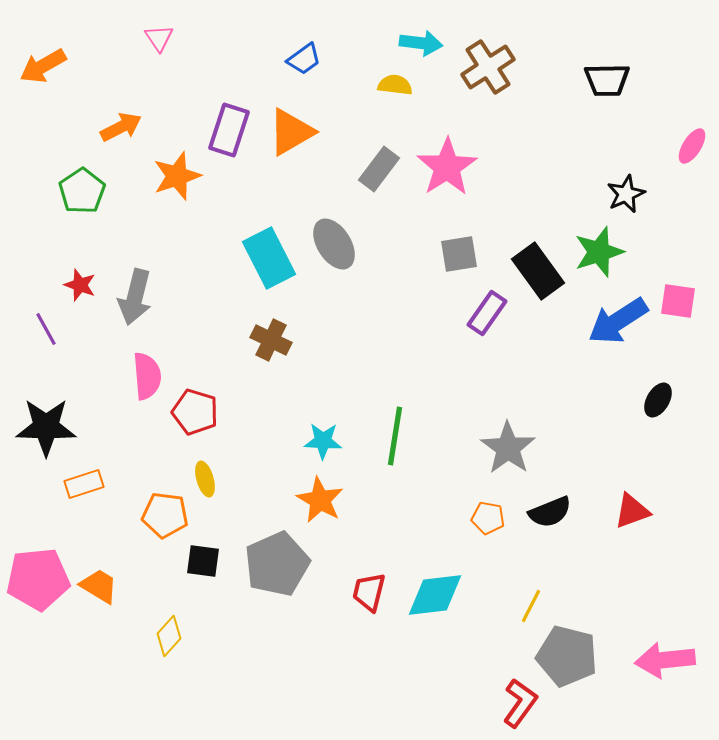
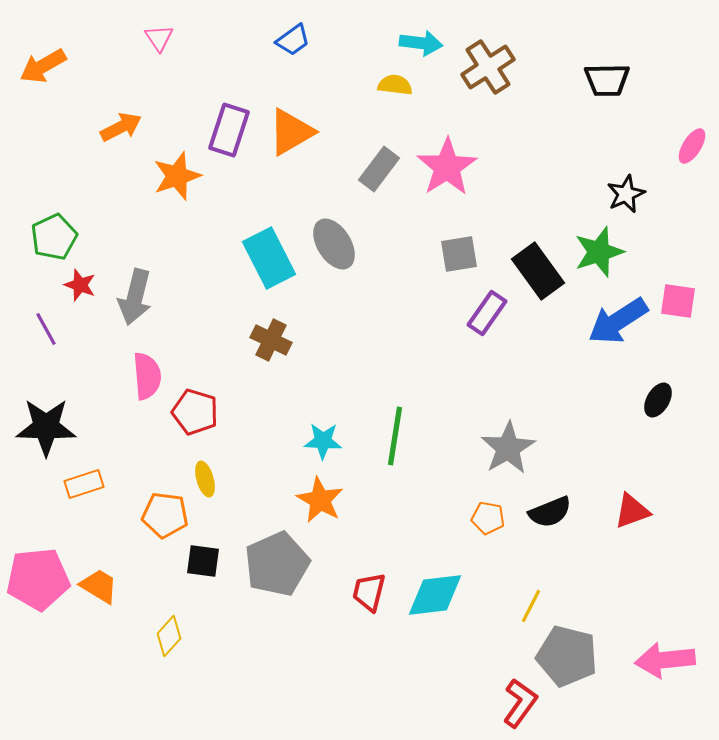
blue trapezoid at (304, 59): moved 11 px left, 19 px up
green pentagon at (82, 191): moved 28 px left, 46 px down; rotated 9 degrees clockwise
gray star at (508, 448): rotated 6 degrees clockwise
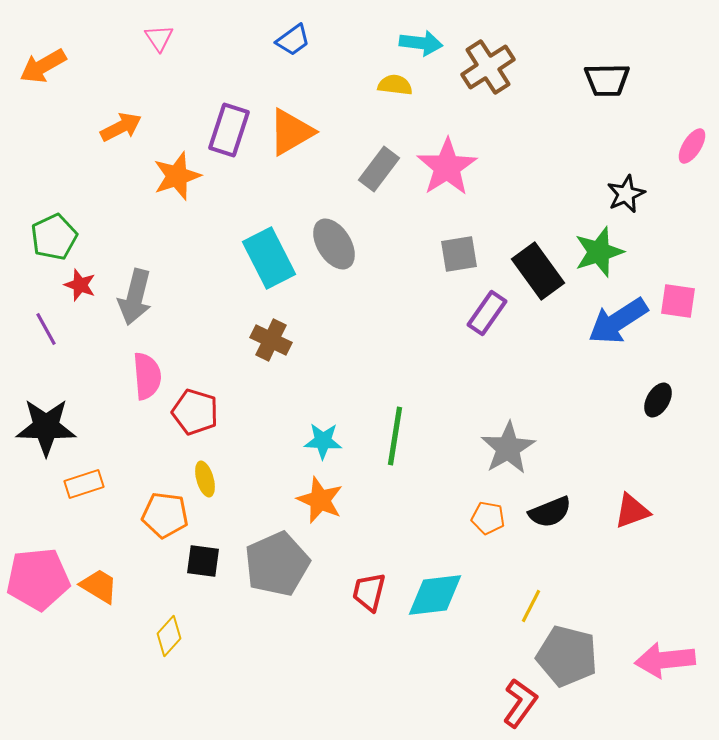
orange star at (320, 500): rotated 6 degrees counterclockwise
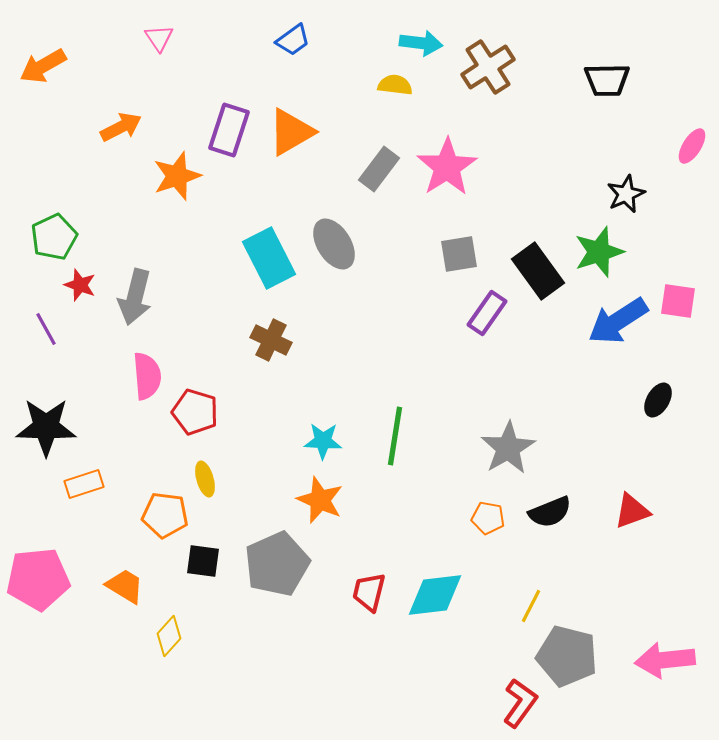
orange trapezoid at (99, 586): moved 26 px right
